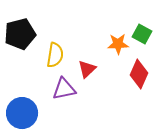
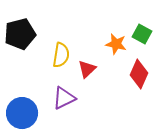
orange star: moved 2 px left; rotated 15 degrees clockwise
yellow semicircle: moved 6 px right
purple triangle: moved 9 px down; rotated 15 degrees counterclockwise
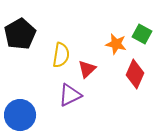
black pentagon: rotated 16 degrees counterclockwise
red diamond: moved 4 px left
purple triangle: moved 6 px right, 3 px up
blue circle: moved 2 px left, 2 px down
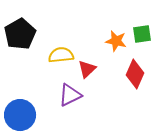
green square: rotated 36 degrees counterclockwise
orange star: moved 3 px up
yellow semicircle: rotated 105 degrees counterclockwise
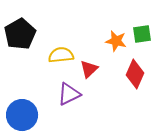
red triangle: moved 2 px right
purple triangle: moved 1 px left, 1 px up
blue circle: moved 2 px right
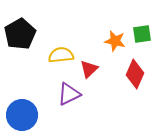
orange star: moved 1 px left
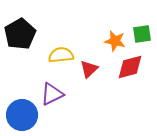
red diamond: moved 5 px left, 7 px up; rotated 52 degrees clockwise
purple triangle: moved 17 px left
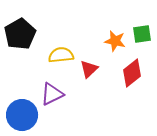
red diamond: moved 2 px right, 6 px down; rotated 24 degrees counterclockwise
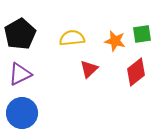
yellow semicircle: moved 11 px right, 17 px up
red diamond: moved 4 px right, 1 px up
purple triangle: moved 32 px left, 20 px up
blue circle: moved 2 px up
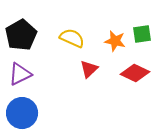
black pentagon: moved 1 px right, 1 px down
yellow semicircle: rotated 30 degrees clockwise
red diamond: moved 1 px left, 1 px down; rotated 64 degrees clockwise
